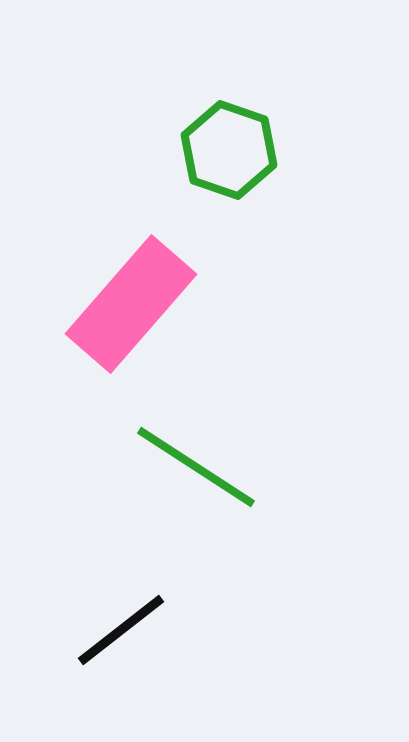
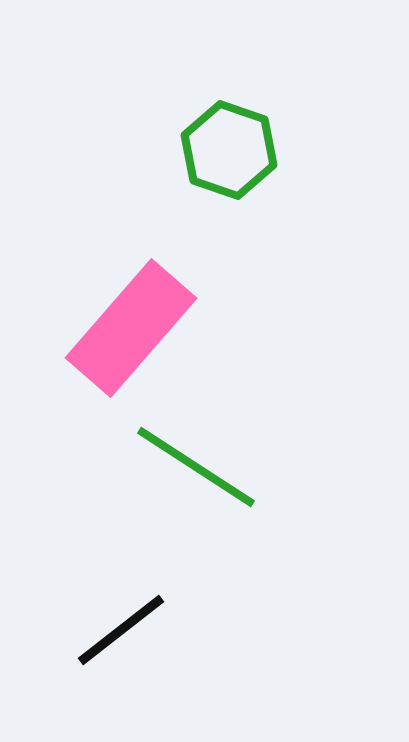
pink rectangle: moved 24 px down
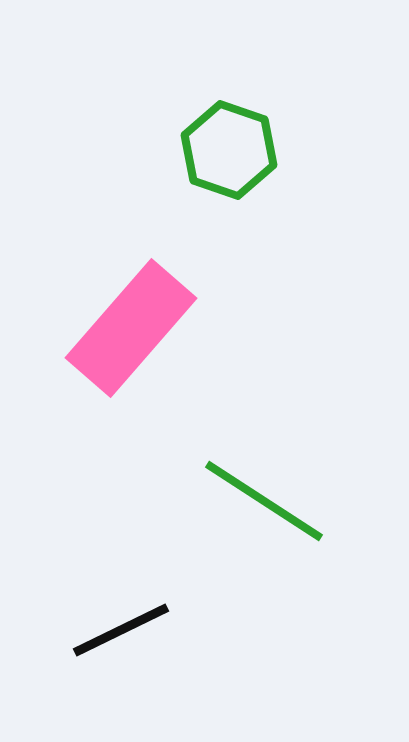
green line: moved 68 px right, 34 px down
black line: rotated 12 degrees clockwise
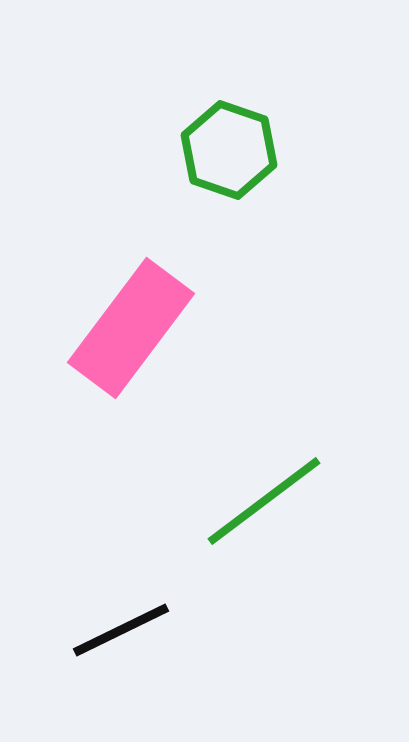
pink rectangle: rotated 4 degrees counterclockwise
green line: rotated 70 degrees counterclockwise
